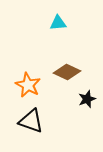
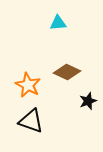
black star: moved 1 px right, 2 px down
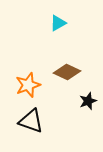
cyan triangle: rotated 24 degrees counterclockwise
orange star: rotated 25 degrees clockwise
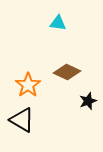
cyan triangle: rotated 36 degrees clockwise
orange star: rotated 15 degrees counterclockwise
black triangle: moved 9 px left, 1 px up; rotated 12 degrees clockwise
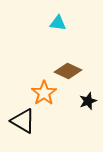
brown diamond: moved 1 px right, 1 px up
orange star: moved 16 px right, 8 px down
black triangle: moved 1 px right, 1 px down
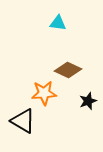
brown diamond: moved 1 px up
orange star: rotated 30 degrees clockwise
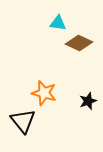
brown diamond: moved 11 px right, 27 px up
orange star: rotated 20 degrees clockwise
black triangle: rotated 20 degrees clockwise
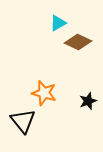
cyan triangle: rotated 36 degrees counterclockwise
brown diamond: moved 1 px left, 1 px up
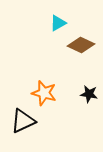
brown diamond: moved 3 px right, 3 px down
black star: moved 1 px right, 7 px up; rotated 30 degrees clockwise
black triangle: rotated 44 degrees clockwise
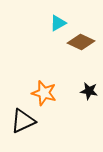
brown diamond: moved 3 px up
black star: moved 3 px up
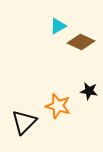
cyan triangle: moved 3 px down
orange star: moved 14 px right, 13 px down
black triangle: moved 1 px right, 1 px down; rotated 20 degrees counterclockwise
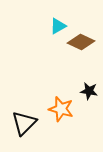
orange star: moved 3 px right, 3 px down
black triangle: moved 1 px down
